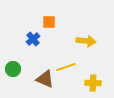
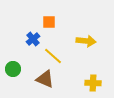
yellow line: moved 13 px left, 11 px up; rotated 60 degrees clockwise
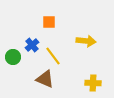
blue cross: moved 1 px left, 6 px down
yellow line: rotated 12 degrees clockwise
green circle: moved 12 px up
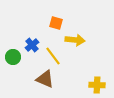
orange square: moved 7 px right, 1 px down; rotated 16 degrees clockwise
yellow arrow: moved 11 px left, 1 px up
yellow cross: moved 4 px right, 2 px down
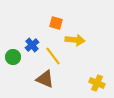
yellow cross: moved 2 px up; rotated 21 degrees clockwise
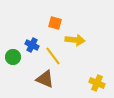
orange square: moved 1 px left
blue cross: rotated 24 degrees counterclockwise
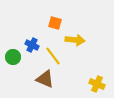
yellow cross: moved 1 px down
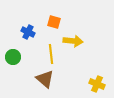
orange square: moved 1 px left, 1 px up
yellow arrow: moved 2 px left, 1 px down
blue cross: moved 4 px left, 13 px up
yellow line: moved 2 px left, 2 px up; rotated 30 degrees clockwise
brown triangle: rotated 18 degrees clockwise
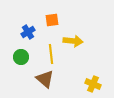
orange square: moved 2 px left, 2 px up; rotated 24 degrees counterclockwise
blue cross: rotated 32 degrees clockwise
green circle: moved 8 px right
yellow cross: moved 4 px left
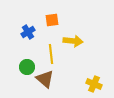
green circle: moved 6 px right, 10 px down
yellow cross: moved 1 px right
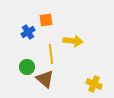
orange square: moved 6 px left
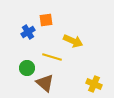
yellow arrow: rotated 18 degrees clockwise
yellow line: moved 1 px right, 3 px down; rotated 66 degrees counterclockwise
green circle: moved 1 px down
brown triangle: moved 4 px down
